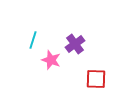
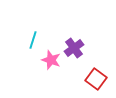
purple cross: moved 1 px left, 4 px down
red square: rotated 35 degrees clockwise
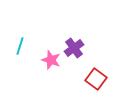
cyan line: moved 13 px left, 6 px down
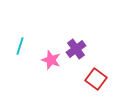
purple cross: moved 2 px right, 1 px down
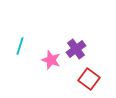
red square: moved 7 px left
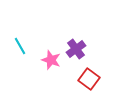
cyan line: rotated 48 degrees counterclockwise
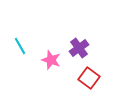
purple cross: moved 3 px right, 1 px up
red square: moved 1 px up
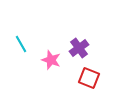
cyan line: moved 1 px right, 2 px up
red square: rotated 15 degrees counterclockwise
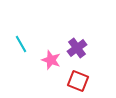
purple cross: moved 2 px left
red square: moved 11 px left, 3 px down
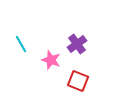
purple cross: moved 4 px up
